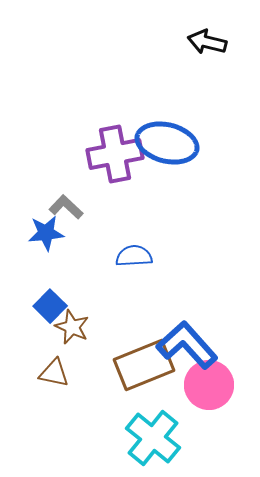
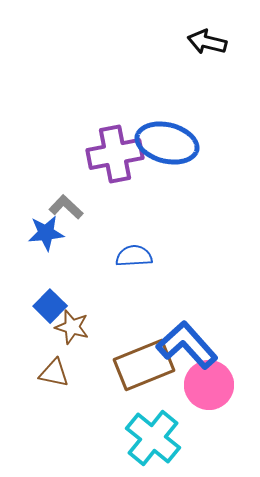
brown star: rotated 8 degrees counterclockwise
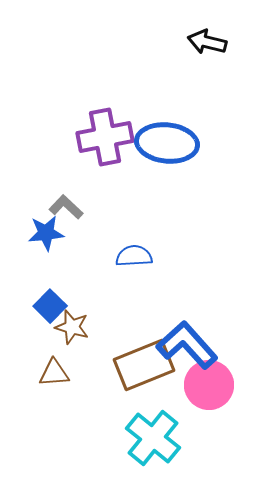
blue ellipse: rotated 8 degrees counterclockwise
purple cross: moved 10 px left, 17 px up
brown triangle: rotated 16 degrees counterclockwise
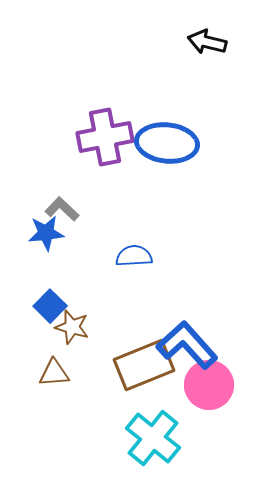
gray L-shape: moved 4 px left, 2 px down
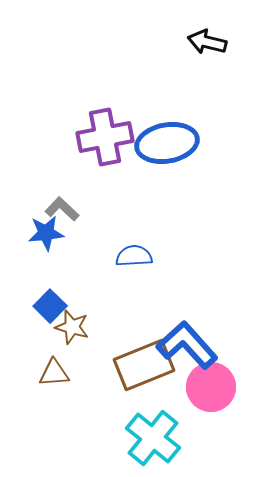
blue ellipse: rotated 16 degrees counterclockwise
pink circle: moved 2 px right, 2 px down
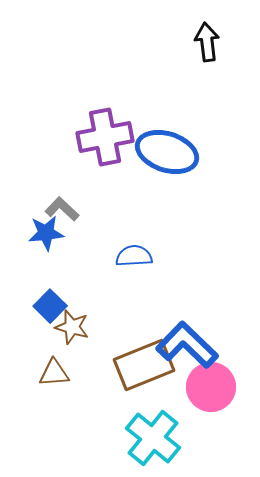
black arrow: rotated 69 degrees clockwise
blue ellipse: moved 9 px down; rotated 28 degrees clockwise
blue L-shape: rotated 4 degrees counterclockwise
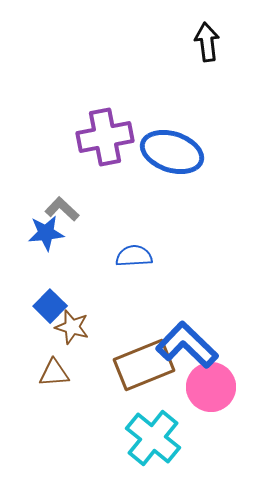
blue ellipse: moved 5 px right
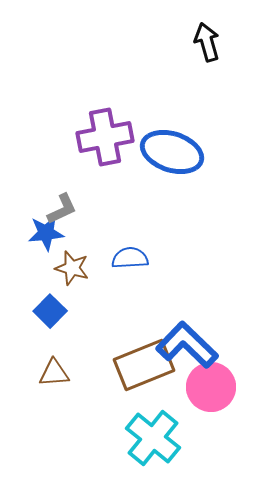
black arrow: rotated 9 degrees counterclockwise
gray L-shape: rotated 112 degrees clockwise
blue semicircle: moved 4 px left, 2 px down
blue square: moved 5 px down
brown star: moved 59 px up
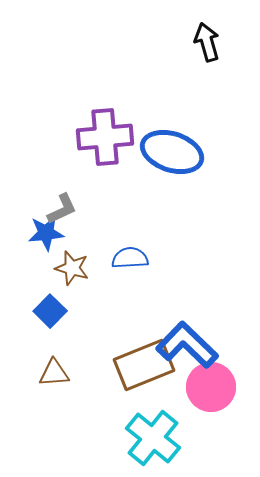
purple cross: rotated 6 degrees clockwise
